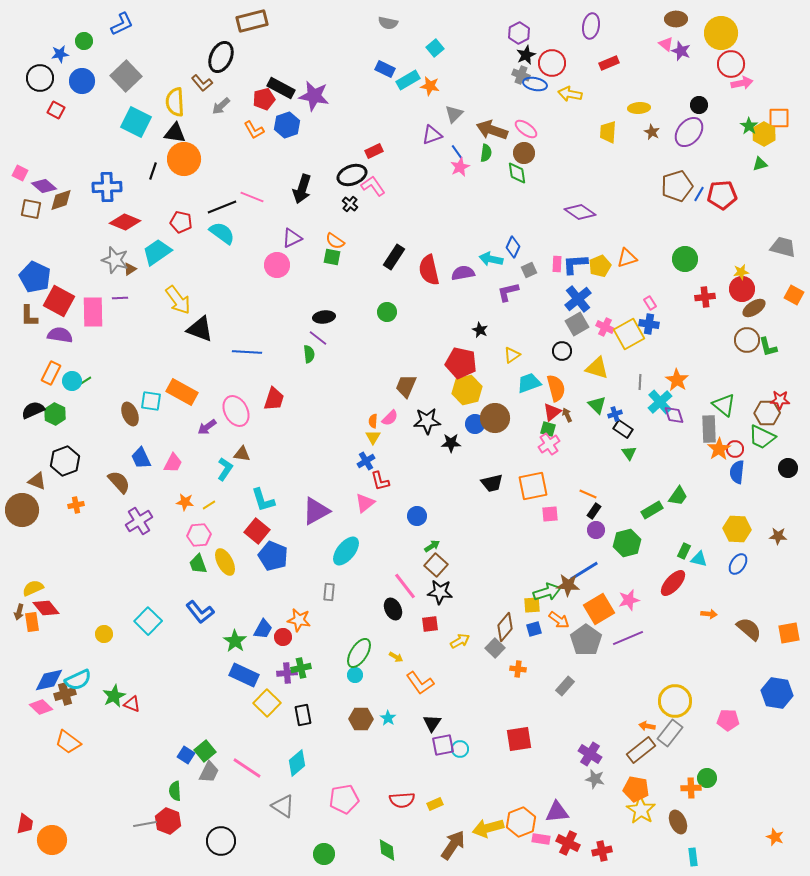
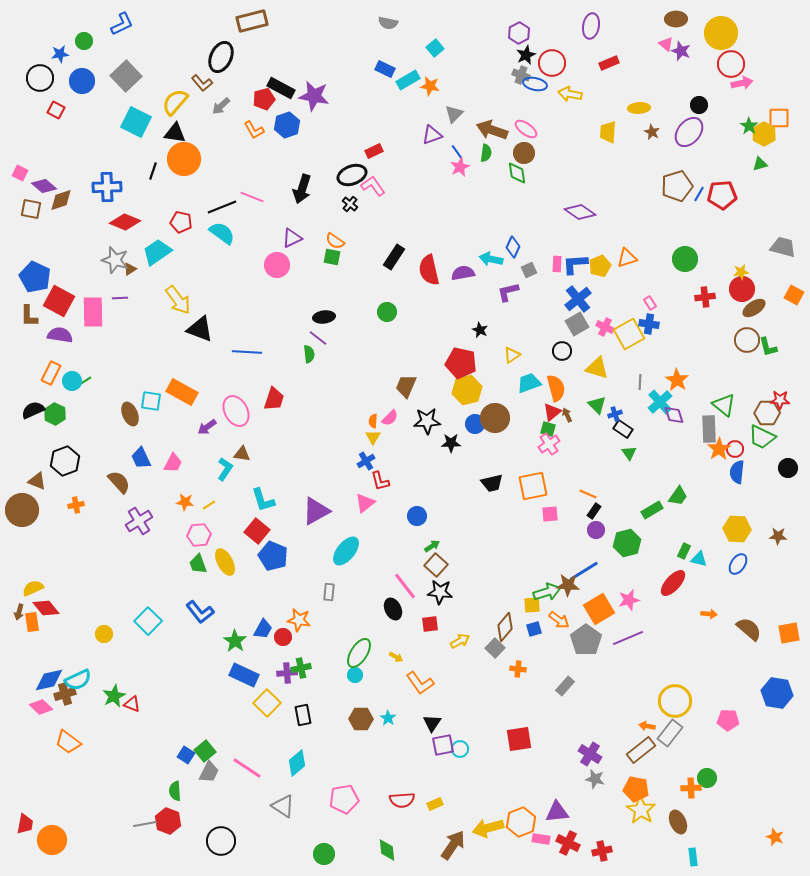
yellow semicircle at (175, 102): rotated 44 degrees clockwise
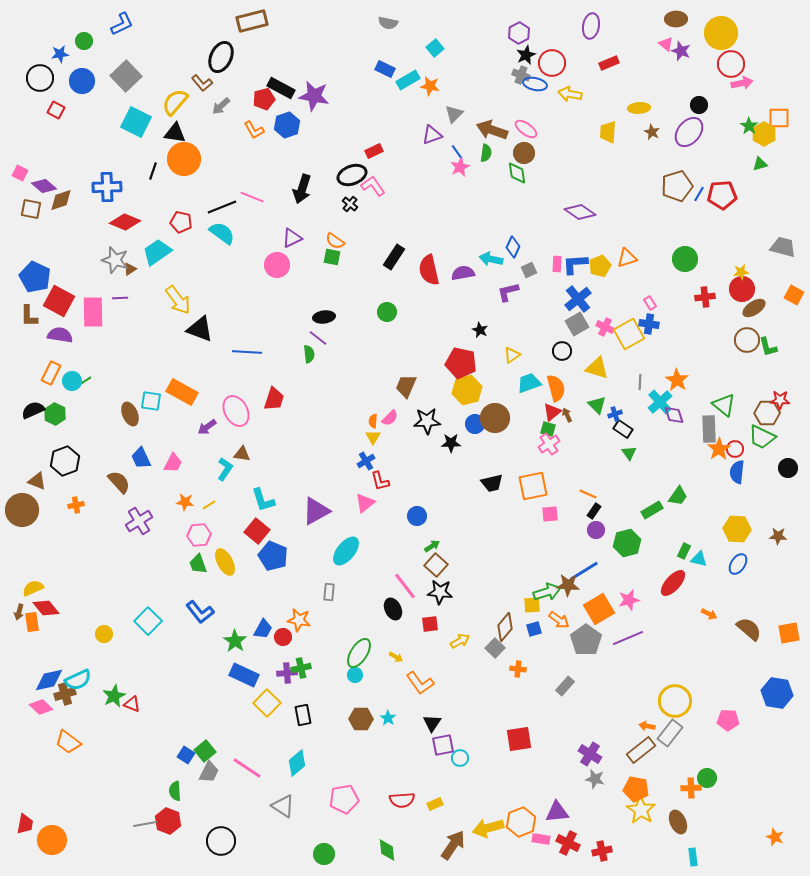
orange arrow at (709, 614): rotated 21 degrees clockwise
cyan circle at (460, 749): moved 9 px down
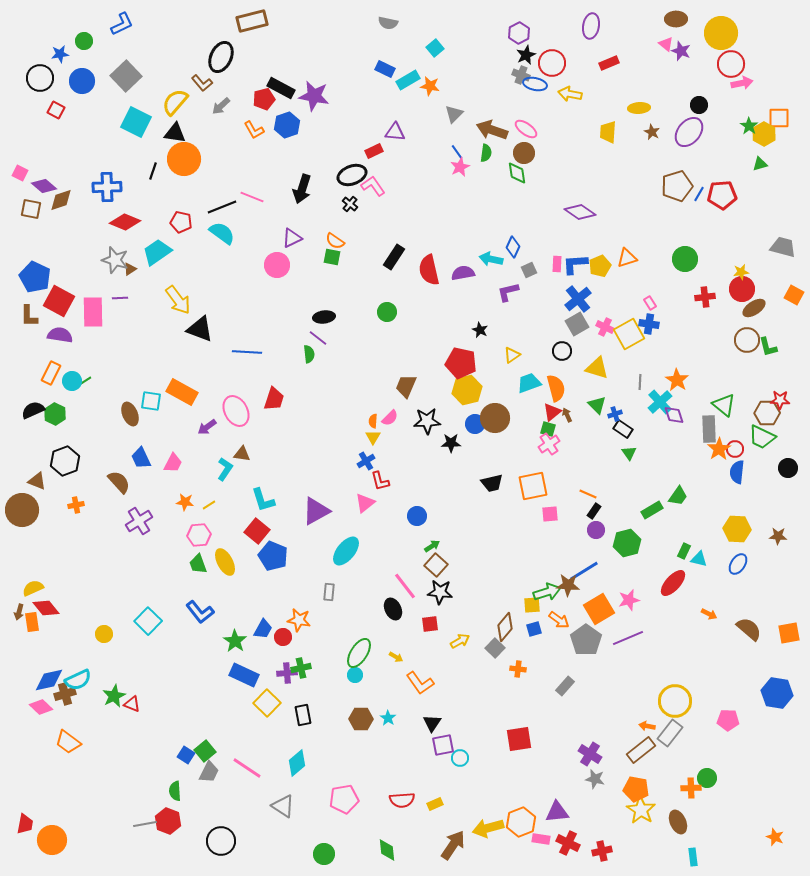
purple triangle at (432, 135): moved 37 px left, 3 px up; rotated 25 degrees clockwise
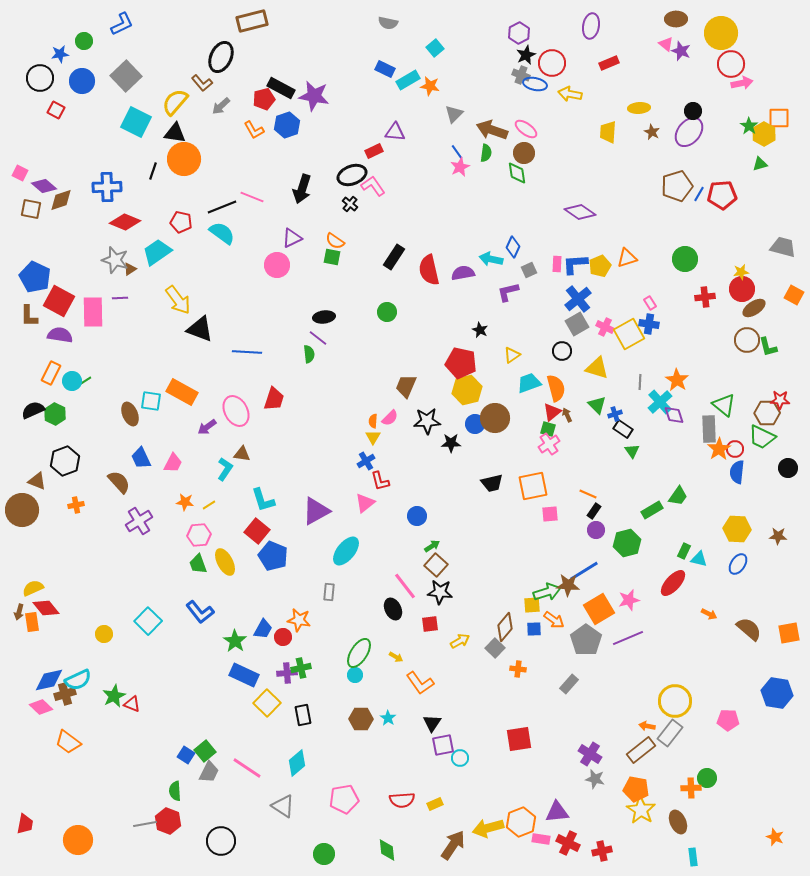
black circle at (699, 105): moved 6 px left, 6 px down
green triangle at (629, 453): moved 3 px right, 2 px up
orange arrow at (559, 620): moved 5 px left
blue square at (534, 629): rotated 14 degrees clockwise
gray rectangle at (565, 686): moved 4 px right, 2 px up
orange circle at (52, 840): moved 26 px right
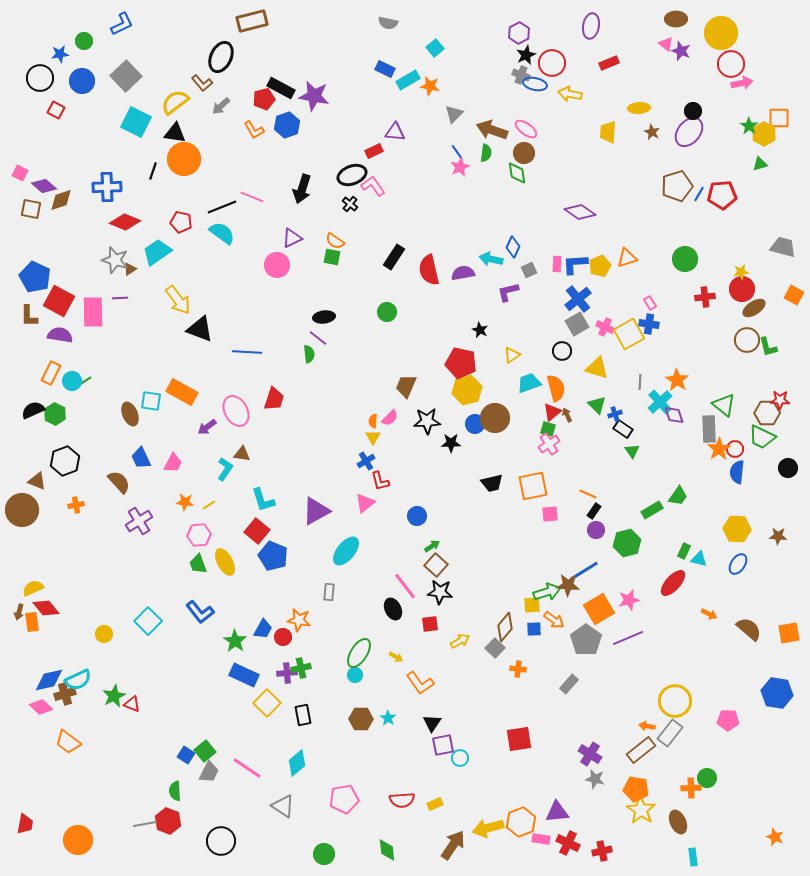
yellow semicircle at (175, 102): rotated 12 degrees clockwise
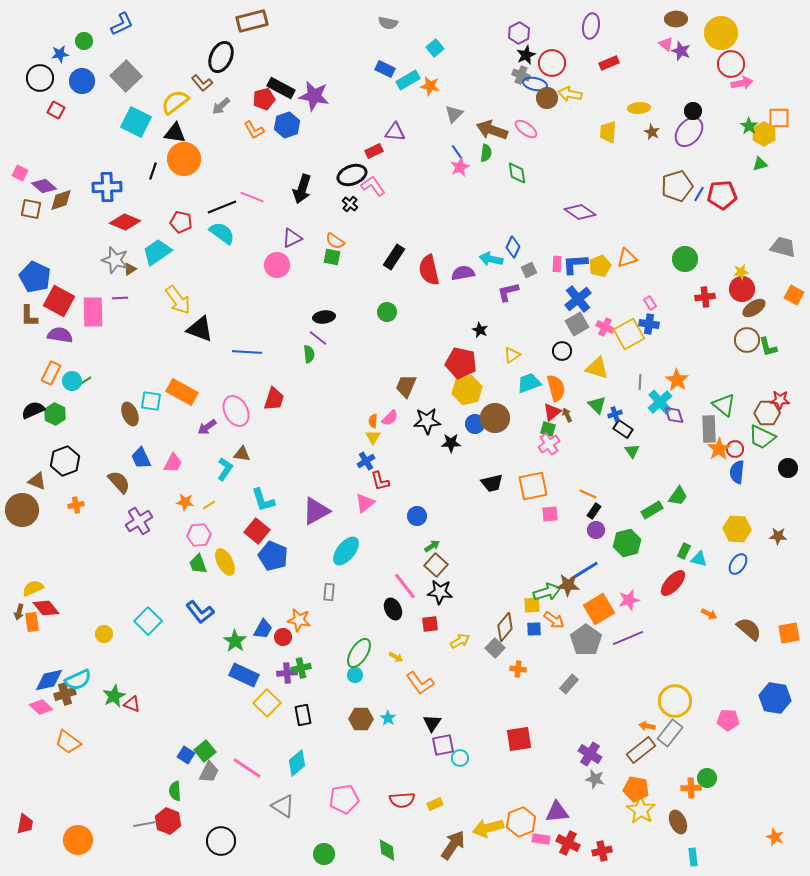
brown circle at (524, 153): moved 23 px right, 55 px up
blue hexagon at (777, 693): moved 2 px left, 5 px down
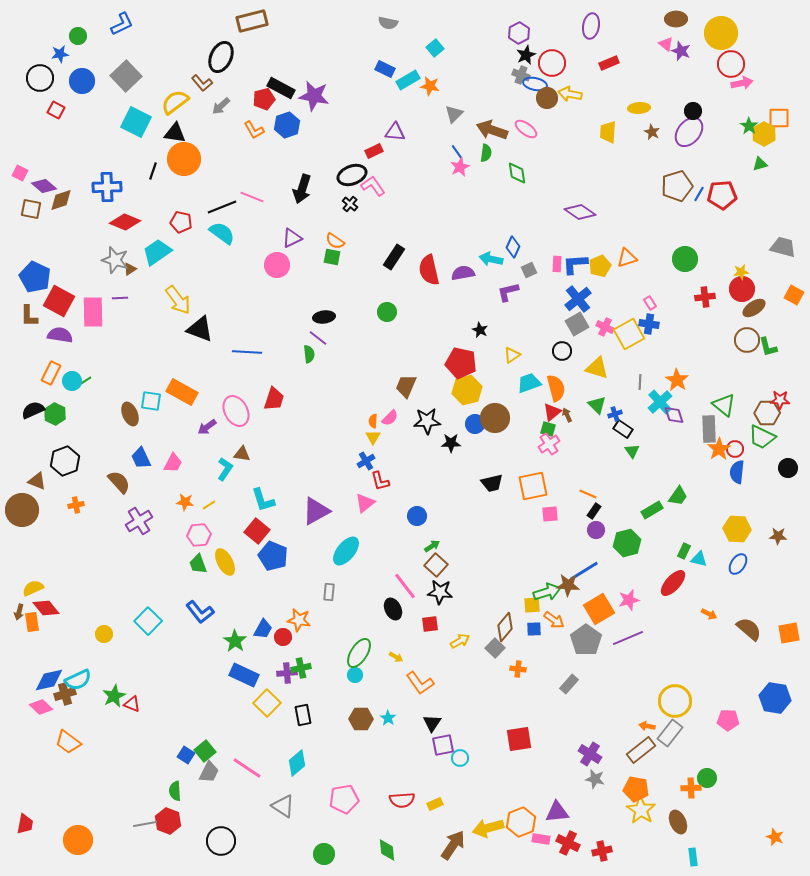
green circle at (84, 41): moved 6 px left, 5 px up
